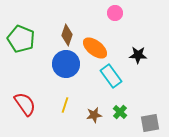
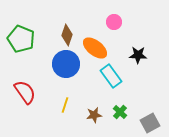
pink circle: moved 1 px left, 9 px down
red semicircle: moved 12 px up
gray square: rotated 18 degrees counterclockwise
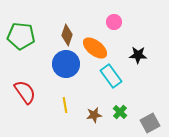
green pentagon: moved 3 px up; rotated 16 degrees counterclockwise
yellow line: rotated 28 degrees counterclockwise
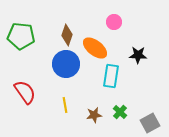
cyan rectangle: rotated 45 degrees clockwise
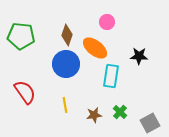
pink circle: moved 7 px left
black star: moved 1 px right, 1 px down
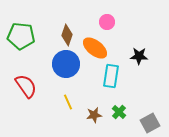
red semicircle: moved 1 px right, 6 px up
yellow line: moved 3 px right, 3 px up; rotated 14 degrees counterclockwise
green cross: moved 1 px left
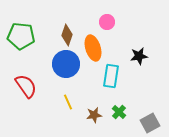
orange ellipse: moved 2 px left; rotated 35 degrees clockwise
black star: rotated 12 degrees counterclockwise
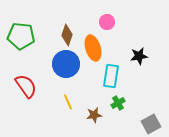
green cross: moved 1 px left, 9 px up; rotated 16 degrees clockwise
gray square: moved 1 px right, 1 px down
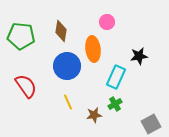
brown diamond: moved 6 px left, 4 px up; rotated 10 degrees counterclockwise
orange ellipse: moved 1 px down; rotated 10 degrees clockwise
blue circle: moved 1 px right, 2 px down
cyan rectangle: moved 5 px right, 1 px down; rotated 15 degrees clockwise
green cross: moved 3 px left, 1 px down
